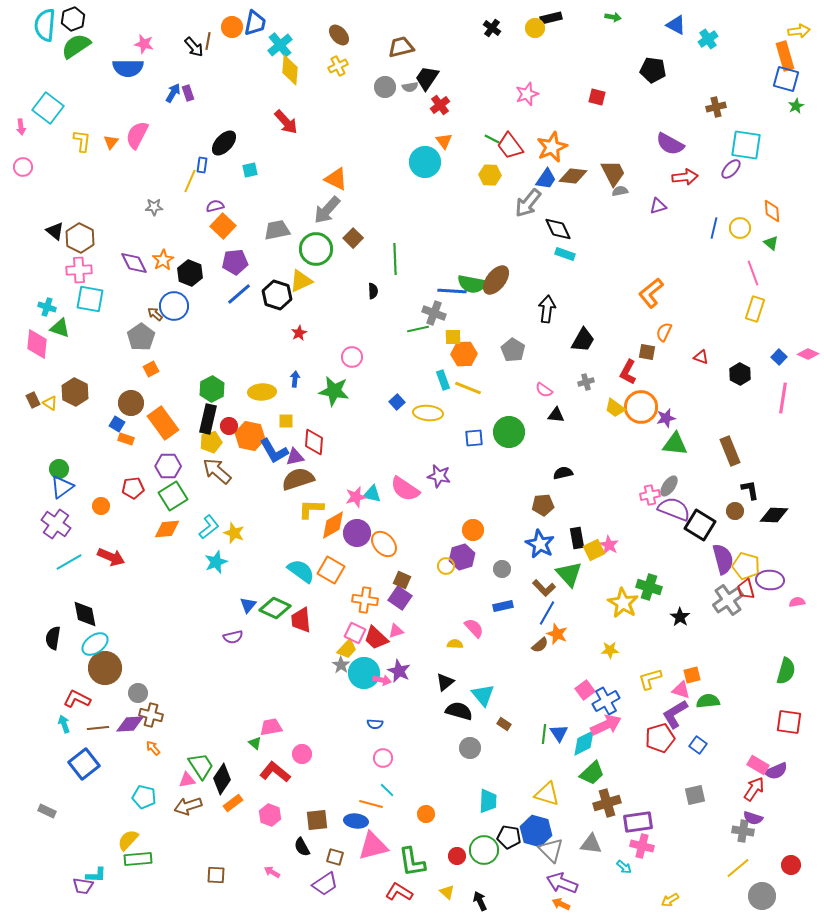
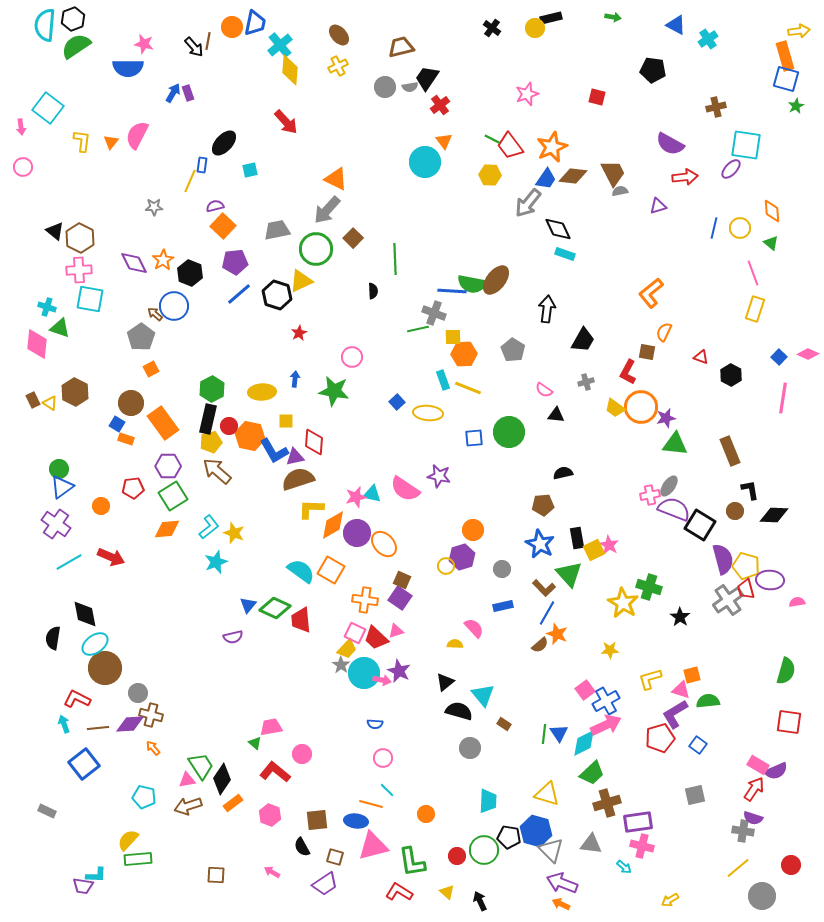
black hexagon at (740, 374): moved 9 px left, 1 px down
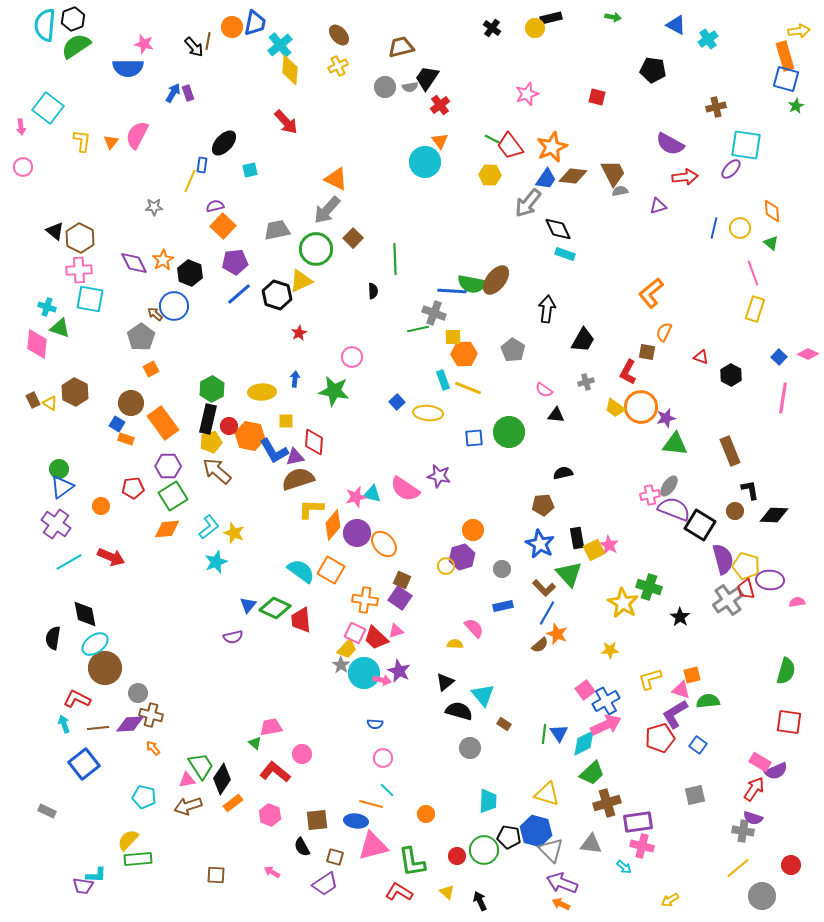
orange triangle at (444, 141): moved 4 px left
orange diamond at (333, 525): rotated 20 degrees counterclockwise
pink rectangle at (758, 765): moved 2 px right, 3 px up
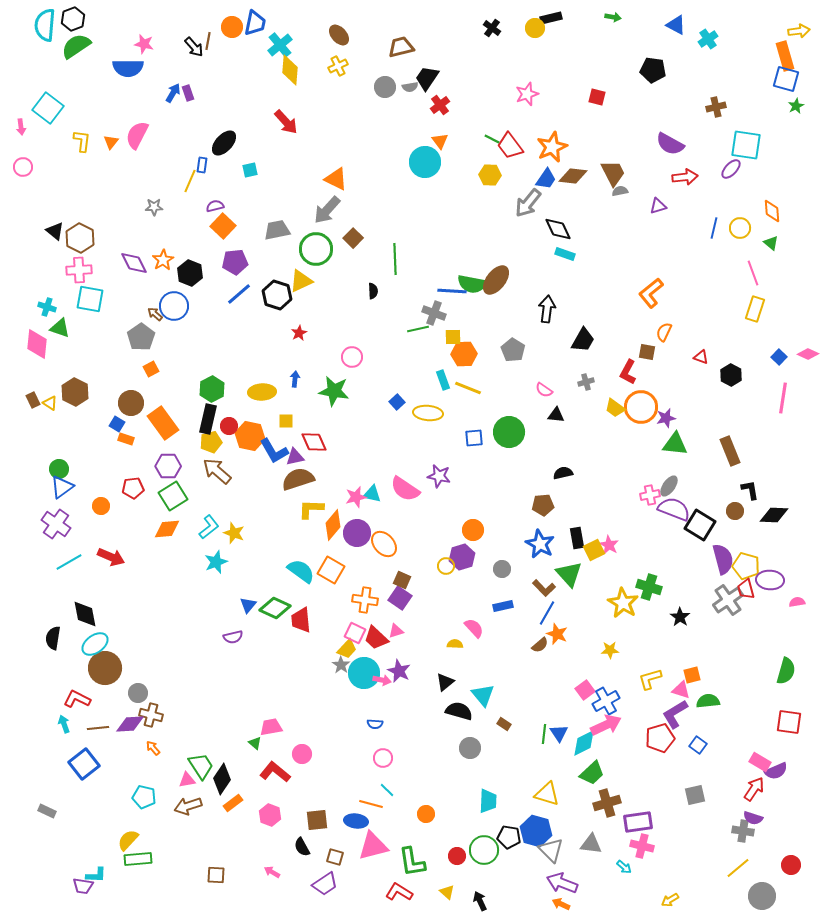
red diamond at (314, 442): rotated 28 degrees counterclockwise
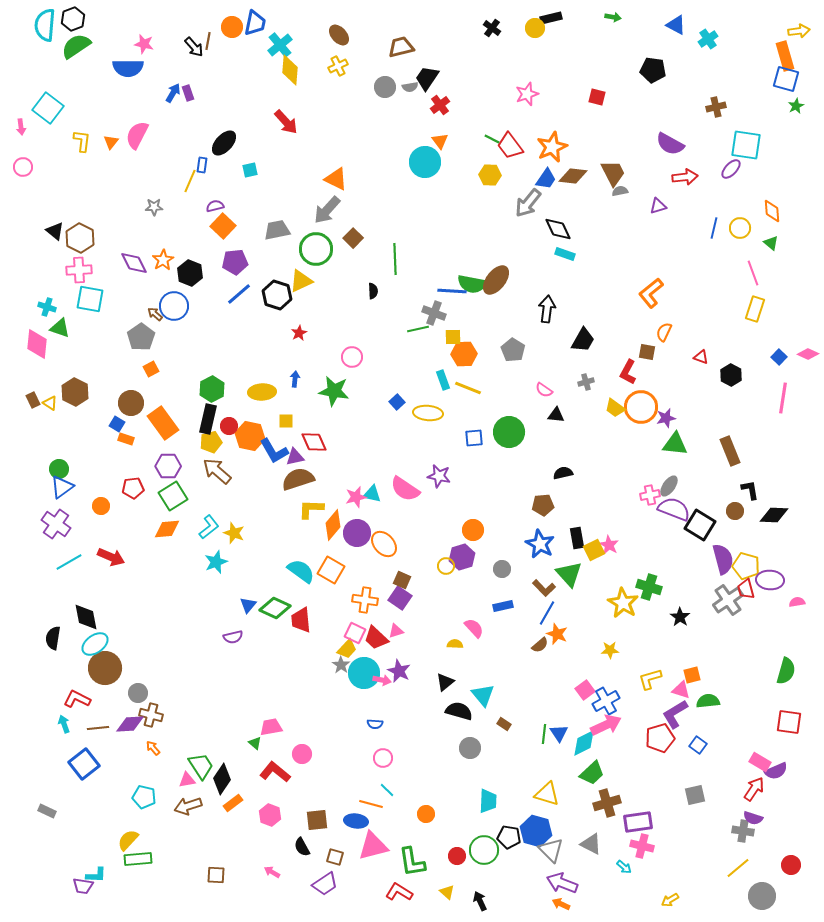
black diamond at (85, 614): moved 1 px right, 3 px down
gray triangle at (591, 844): rotated 20 degrees clockwise
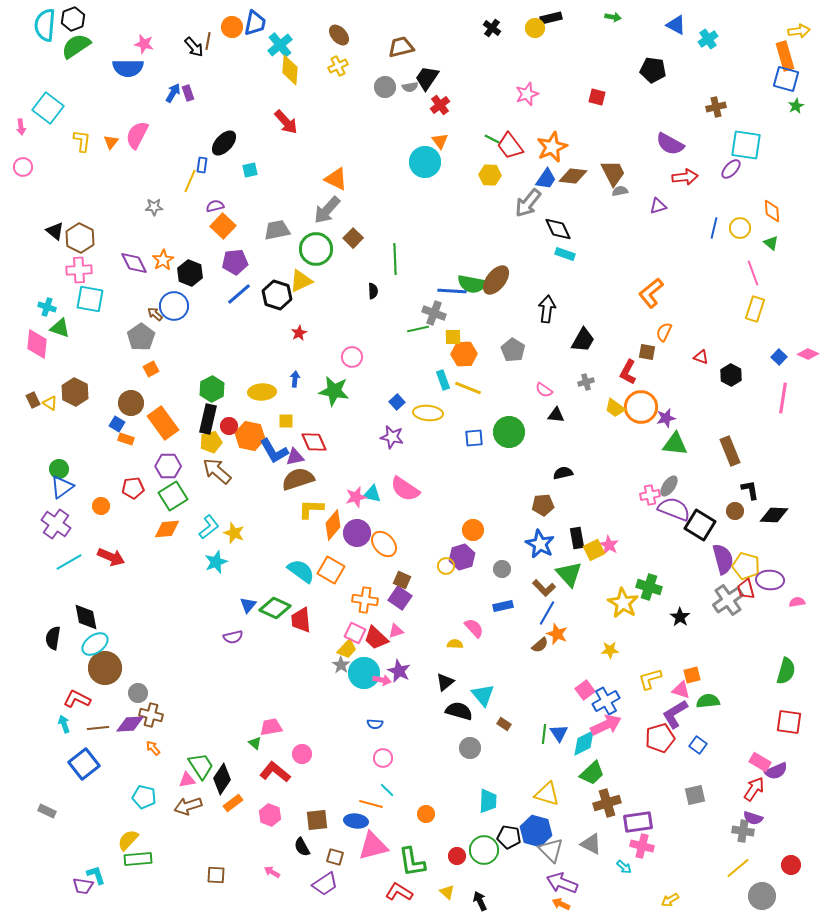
purple star at (439, 476): moved 47 px left, 39 px up
cyan L-shape at (96, 875): rotated 110 degrees counterclockwise
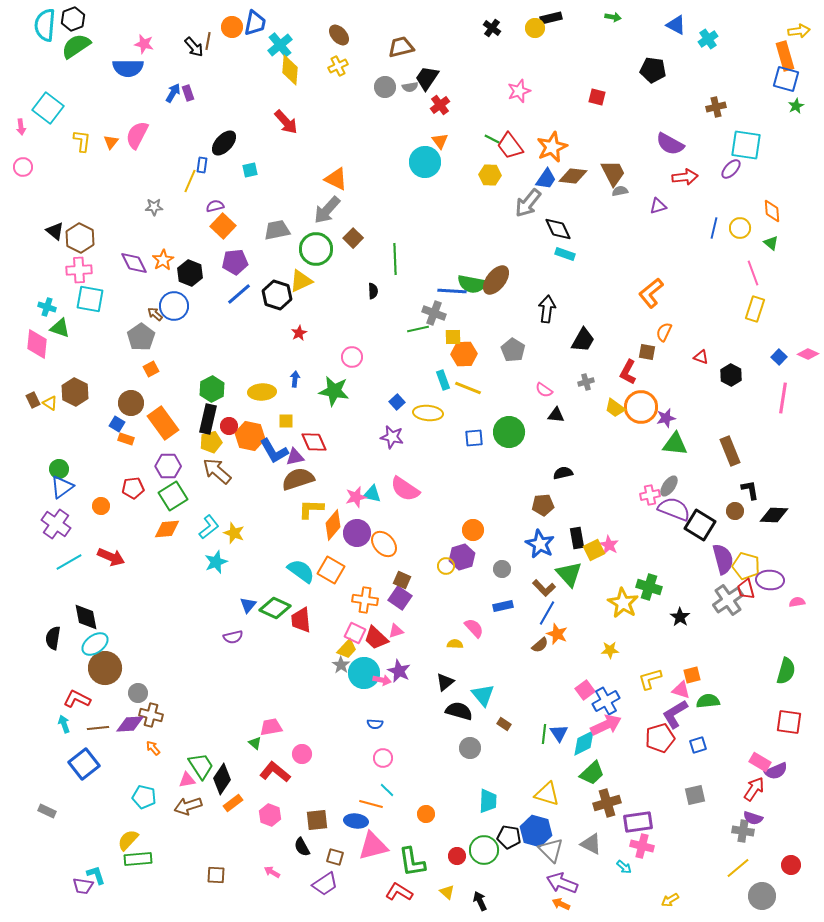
pink star at (527, 94): moved 8 px left, 3 px up
blue square at (698, 745): rotated 36 degrees clockwise
